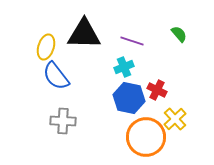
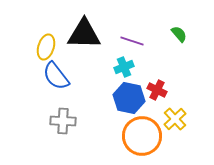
orange circle: moved 4 px left, 1 px up
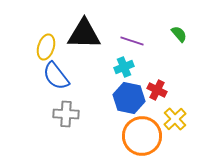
gray cross: moved 3 px right, 7 px up
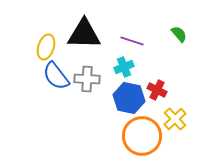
gray cross: moved 21 px right, 35 px up
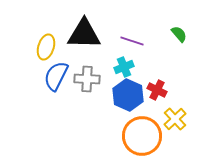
blue semicircle: rotated 64 degrees clockwise
blue hexagon: moved 1 px left, 3 px up; rotated 12 degrees clockwise
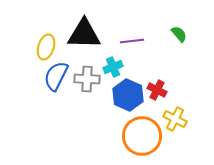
purple line: rotated 25 degrees counterclockwise
cyan cross: moved 11 px left
yellow cross: rotated 20 degrees counterclockwise
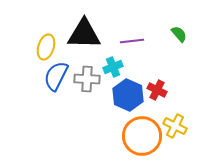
yellow cross: moved 7 px down
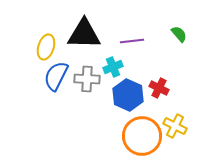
red cross: moved 2 px right, 2 px up
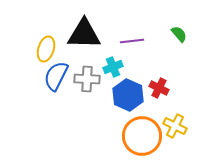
yellow ellipse: moved 2 px down
